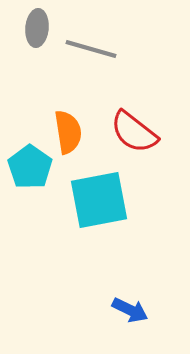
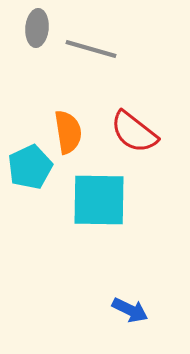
cyan pentagon: rotated 12 degrees clockwise
cyan square: rotated 12 degrees clockwise
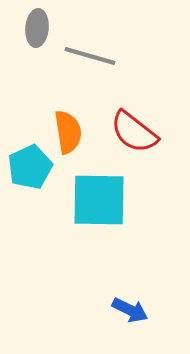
gray line: moved 1 px left, 7 px down
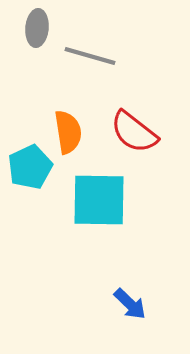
blue arrow: moved 6 px up; rotated 18 degrees clockwise
